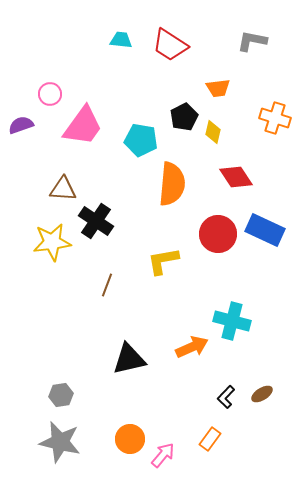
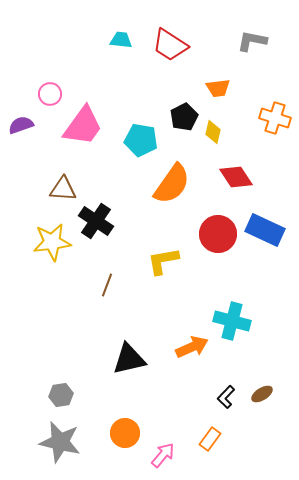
orange semicircle: rotated 30 degrees clockwise
orange circle: moved 5 px left, 6 px up
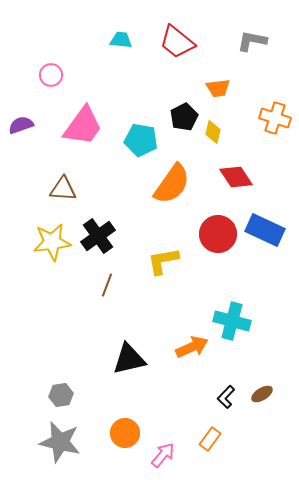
red trapezoid: moved 7 px right, 3 px up; rotated 6 degrees clockwise
pink circle: moved 1 px right, 19 px up
black cross: moved 2 px right, 15 px down; rotated 20 degrees clockwise
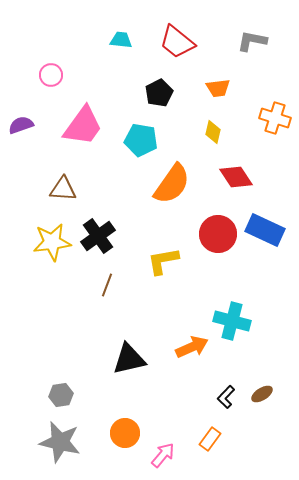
black pentagon: moved 25 px left, 24 px up
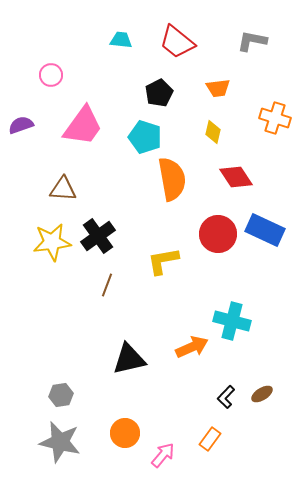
cyan pentagon: moved 4 px right, 3 px up; rotated 8 degrees clockwise
orange semicircle: moved 5 px up; rotated 45 degrees counterclockwise
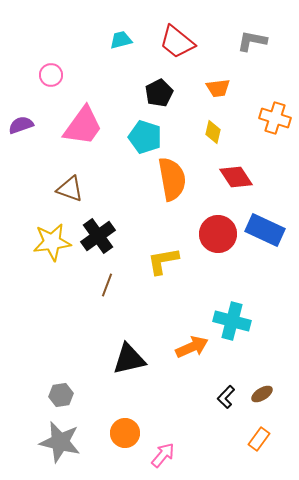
cyan trapezoid: rotated 20 degrees counterclockwise
brown triangle: moved 7 px right; rotated 16 degrees clockwise
orange rectangle: moved 49 px right
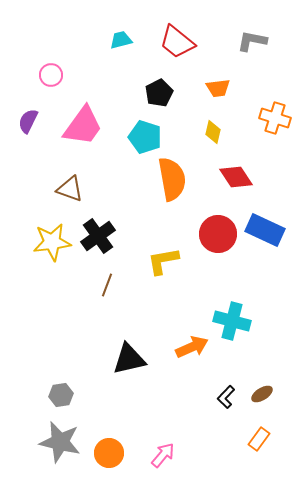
purple semicircle: moved 7 px right, 4 px up; rotated 45 degrees counterclockwise
orange circle: moved 16 px left, 20 px down
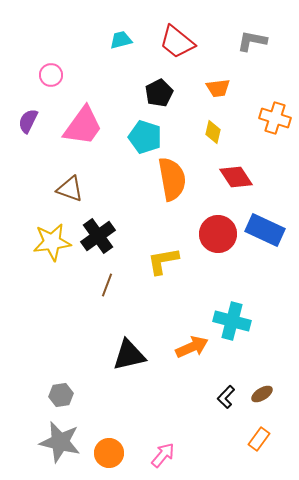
black triangle: moved 4 px up
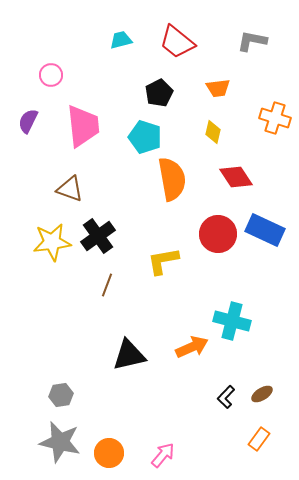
pink trapezoid: rotated 42 degrees counterclockwise
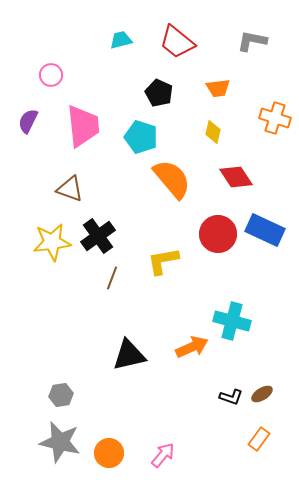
black pentagon: rotated 20 degrees counterclockwise
cyan pentagon: moved 4 px left
orange semicircle: rotated 30 degrees counterclockwise
brown line: moved 5 px right, 7 px up
black L-shape: moved 5 px right; rotated 115 degrees counterclockwise
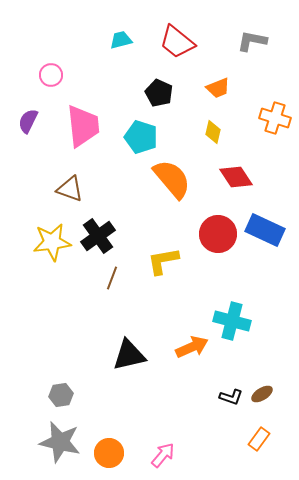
orange trapezoid: rotated 15 degrees counterclockwise
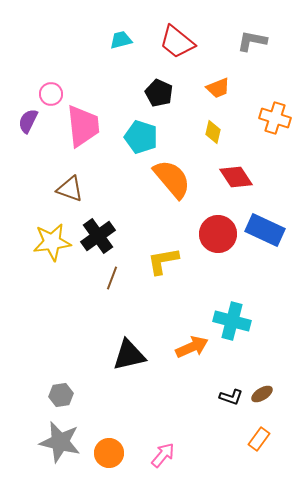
pink circle: moved 19 px down
